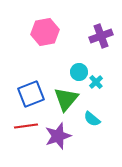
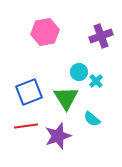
cyan cross: moved 1 px up
blue square: moved 2 px left, 2 px up
green triangle: moved 1 px up; rotated 12 degrees counterclockwise
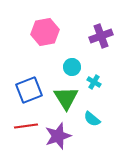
cyan circle: moved 7 px left, 5 px up
cyan cross: moved 2 px left, 1 px down; rotated 16 degrees counterclockwise
blue square: moved 2 px up
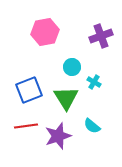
cyan semicircle: moved 7 px down
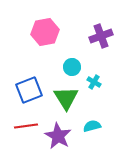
cyan semicircle: rotated 126 degrees clockwise
purple star: rotated 24 degrees counterclockwise
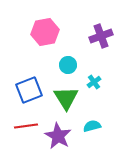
cyan circle: moved 4 px left, 2 px up
cyan cross: rotated 24 degrees clockwise
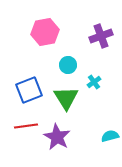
cyan semicircle: moved 18 px right, 10 px down
purple star: moved 1 px left, 1 px down
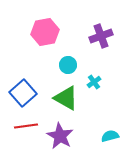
blue square: moved 6 px left, 3 px down; rotated 20 degrees counterclockwise
green triangle: rotated 28 degrees counterclockwise
purple star: moved 3 px right, 1 px up
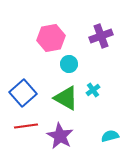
pink hexagon: moved 6 px right, 6 px down
cyan circle: moved 1 px right, 1 px up
cyan cross: moved 1 px left, 8 px down
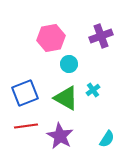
blue square: moved 2 px right; rotated 20 degrees clockwise
cyan semicircle: moved 3 px left, 3 px down; rotated 138 degrees clockwise
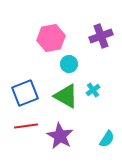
green triangle: moved 2 px up
